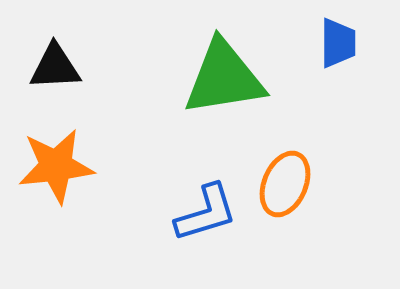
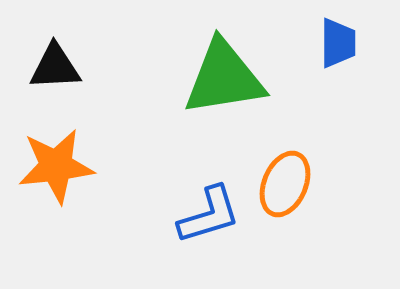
blue L-shape: moved 3 px right, 2 px down
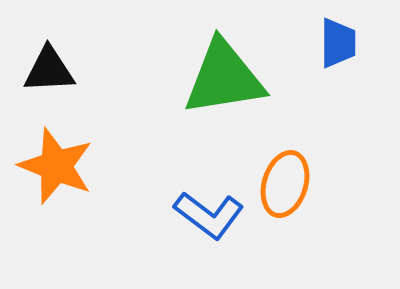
black triangle: moved 6 px left, 3 px down
orange star: rotated 28 degrees clockwise
orange ellipse: rotated 6 degrees counterclockwise
blue L-shape: rotated 54 degrees clockwise
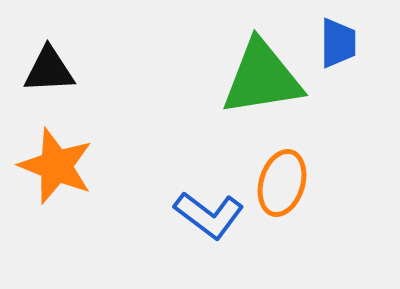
green triangle: moved 38 px right
orange ellipse: moved 3 px left, 1 px up
